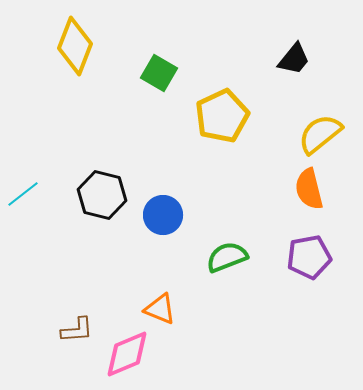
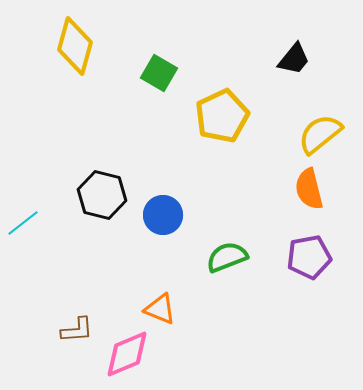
yellow diamond: rotated 6 degrees counterclockwise
cyan line: moved 29 px down
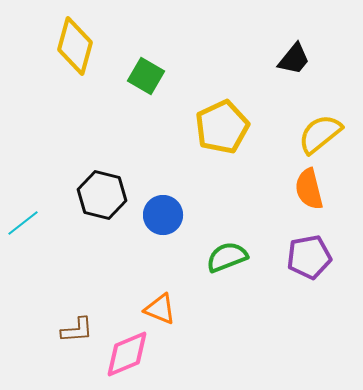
green square: moved 13 px left, 3 px down
yellow pentagon: moved 11 px down
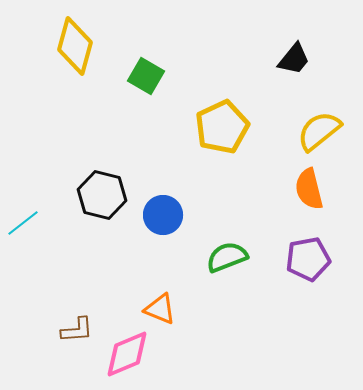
yellow semicircle: moved 1 px left, 3 px up
purple pentagon: moved 1 px left, 2 px down
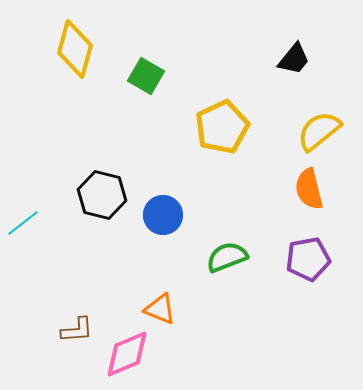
yellow diamond: moved 3 px down
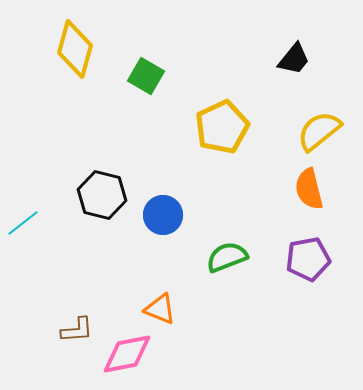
pink diamond: rotated 12 degrees clockwise
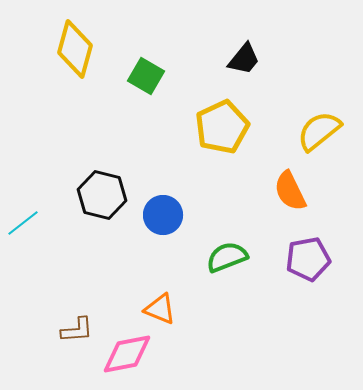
black trapezoid: moved 50 px left
orange semicircle: moved 19 px left, 2 px down; rotated 12 degrees counterclockwise
